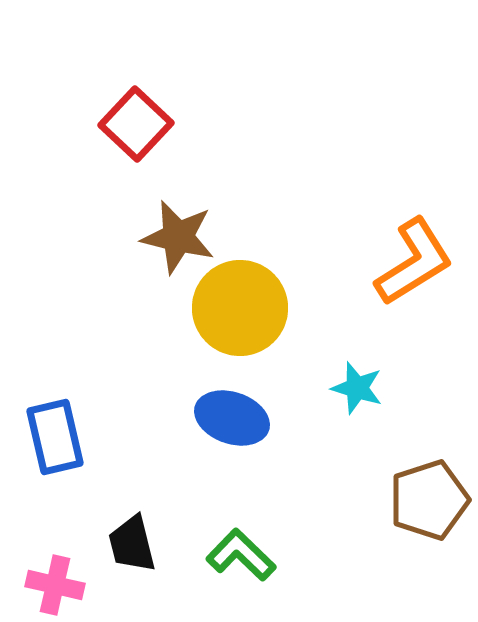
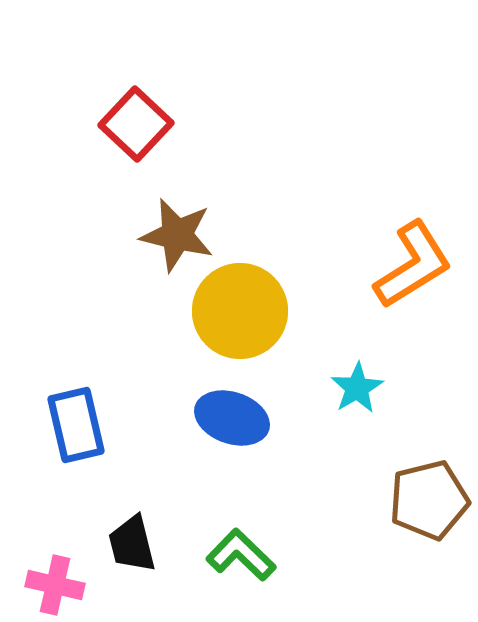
brown star: moved 1 px left, 2 px up
orange L-shape: moved 1 px left, 3 px down
yellow circle: moved 3 px down
cyan star: rotated 24 degrees clockwise
blue rectangle: moved 21 px right, 12 px up
brown pentagon: rotated 4 degrees clockwise
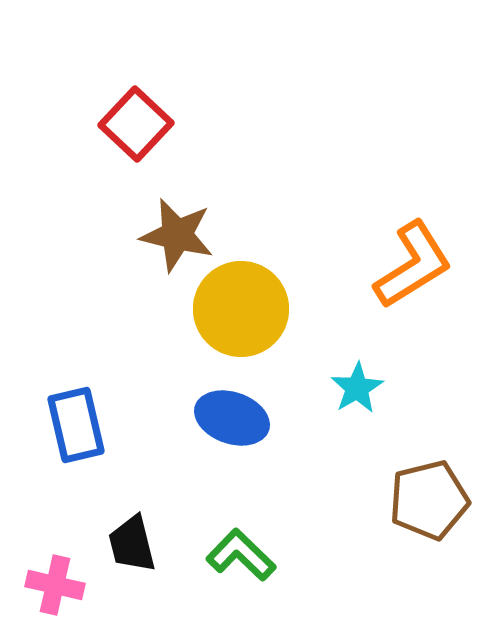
yellow circle: moved 1 px right, 2 px up
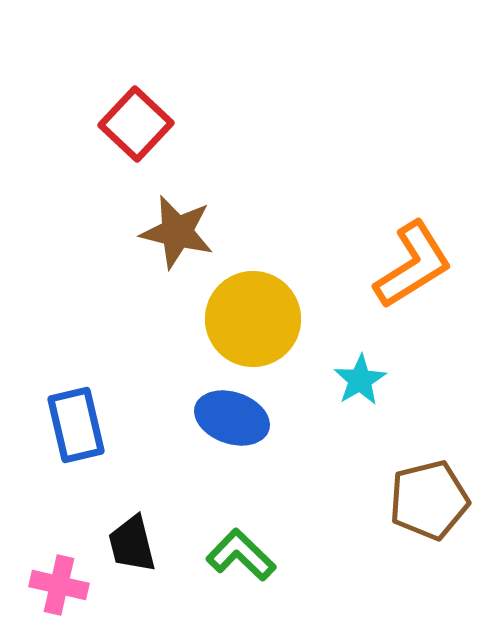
brown star: moved 3 px up
yellow circle: moved 12 px right, 10 px down
cyan star: moved 3 px right, 8 px up
pink cross: moved 4 px right
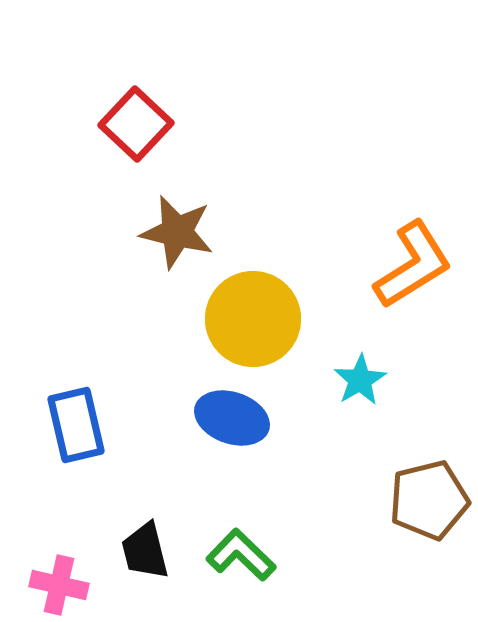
black trapezoid: moved 13 px right, 7 px down
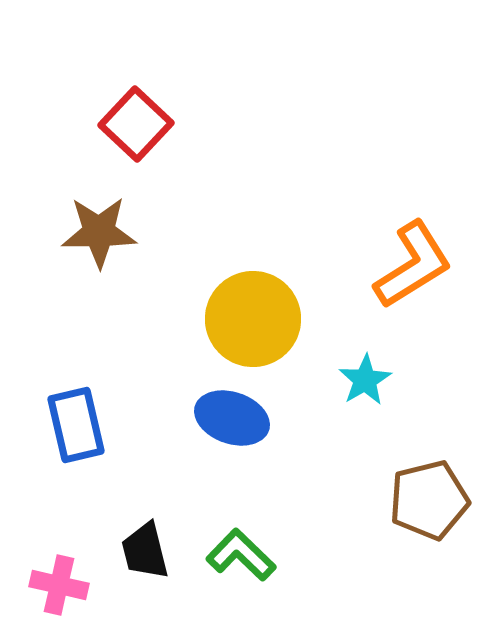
brown star: moved 78 px left; rotated 14 degrees counterclockwise
cyan star: moved 5 px right
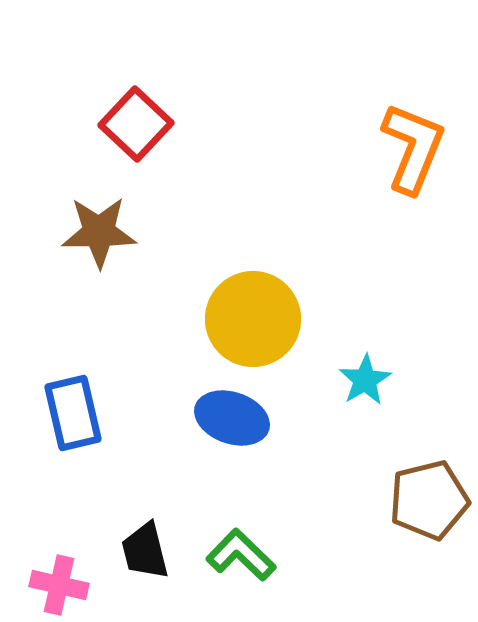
orange L-shape: moved 117 px up; rotated 36 degrees counterclockwise
blue rectangle: moved 3 px left, 12 px up
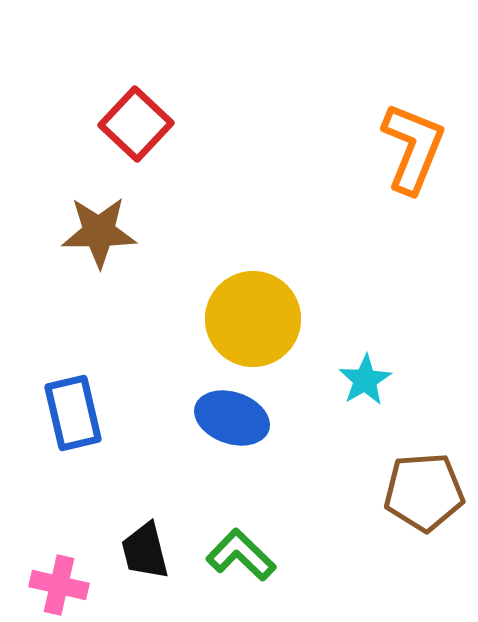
brown pentagon: moved 5 px left, 8 px up; rotated 10 degrees clockwise
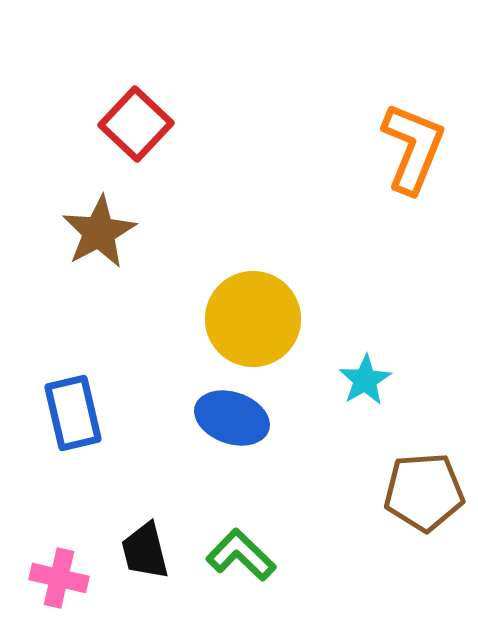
brown star: rotated 28 degrees counterclockwise
pink cross: moved 7 px up
